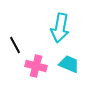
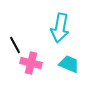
pink cross: moved 5 px left, 3 px up
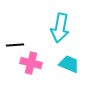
black line: rotated 66 degrees counterclockwise
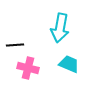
pink cross: moved 3 px left, 5 px down
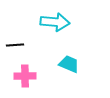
cyan arrow: moved 5 px left, 6 px up; rotated 96 degrees counterclockwise
pink cross: moved 3 px left, 8 px down; rotated 15 degrees counterclockwise
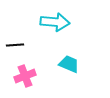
pink cross: rotated 20 degrees counterclockwise
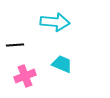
cyan trapezoid: moved 7 px left
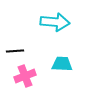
black line: moved 6 px down
cyan trapezoid: rotated 20 degrees counterclockwise
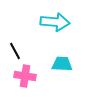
black line: rotated 66 degrees clockwise
pink cross: rotated 30 degrees clockwise
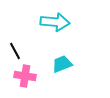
cyan trapezoid: rotated 25 degrees counterclockwise
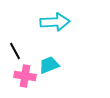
cyan arrow: rotated 8 degrees counterclockwise
cyan trapezoid: moved 13 px left, 1 px down
